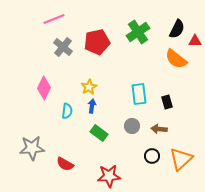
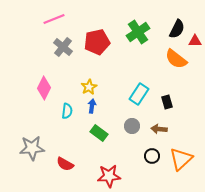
cyan rectangle: rotated 40 degrees clockwise
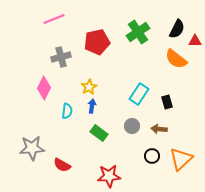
gray cross: moved 2 px left, 10 px down; rotated 36 degrees clockwise
red semicircle: moved 3 px left, 1 px down
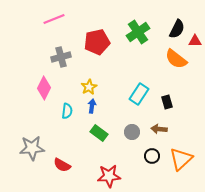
gray circle: moved 6 px down
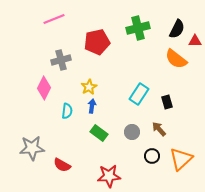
green cross: moved 4 px up; rotated 20 degrees clockwise
gray cross: moved 3 px down
brown arrow: rotated 42 degrees clockwise
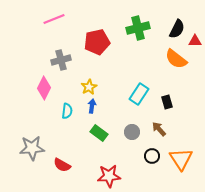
orange triangle: rotated 20 degrees counterclockwise
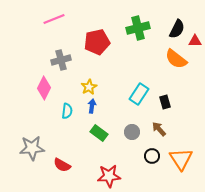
black rectangle: moved 2 px left
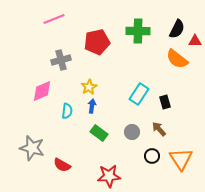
green cross: moved 3 px down; rotated 15 degrees clockwise
orange semicircle: moved 1 px right
pink diamond: moved 2 px left, 3 px down; rotated 40 degrees clockwise
gray star: rotated 20 degrees clockwise
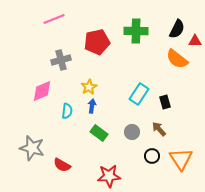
green cross: moved 2 px left
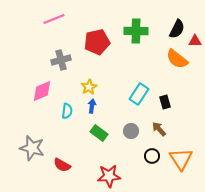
gray circle: moved 1 px left, 1 px up
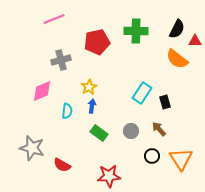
cyan rectangle: moved 3 px right, 1 px up
